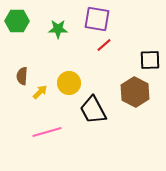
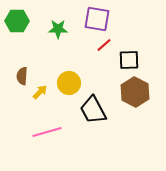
black square: moved 21 px left
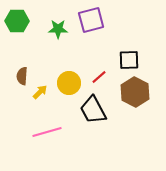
purple square: moved 6 px left, 1 px down; rotated 24 degrees counterclockwise
red line: moved 5 px left, 32 px down
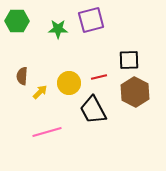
red line: rotated 28 degrees clockwise
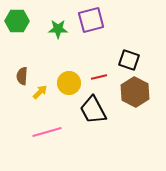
black square: rotated 20 degrees clockwise
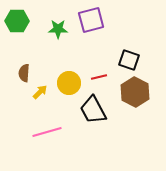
brown semicircle: moved 2 px right, 3 px up
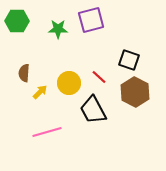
red line: rotated 56 degrees clockwise
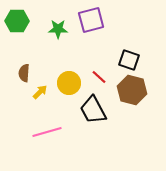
brown hexagon: moved 3 px left, 2 px up; rotated 12 degrees counterclockwise
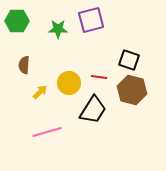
brown semicircle: moved 8 px up
red line: rotated 35 degrees counterclockwise
black trapezoid: rotated 120 degrees counterclockwise
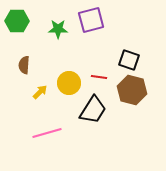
pink line: moved 1 px down
